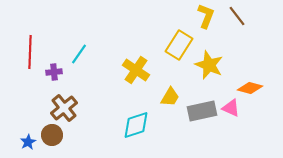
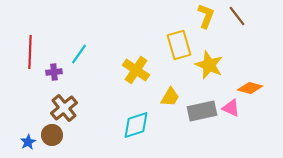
yellow rectangle: rotated 48 degrees counterclockwise
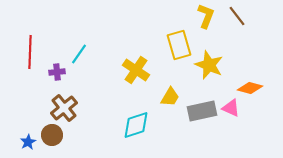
purple cross: moved 3 px right
